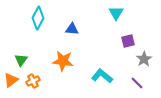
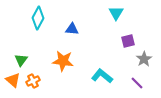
orange triangle: moved 2 px right; rotated 42 degrees counterclockwise
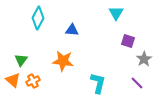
blue triangle: moved 1 px down
purple square: rotated 32 degrees clockwise
cyan L-shape: moved 4 px left, 7 px down; rotated 65 degrees clockwise
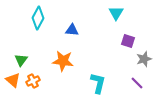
gray star: rotated 14 degrees clockwise
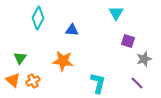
green triangle: moved 1 px left, 2 px up
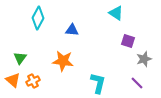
cyan triangle: rotated 28 degrees counterclockwise
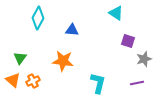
purple line: rotated 56 degrees counterclockwise
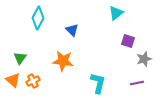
cyan triangle: rotated 49 degrees clockwise
blue triangle: rotated 40 degrees clockwise
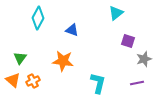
blue triangle: rotated 24 degrees counterclockwise
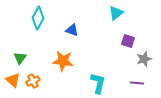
purple line: rotated 16 degrees clockwise
